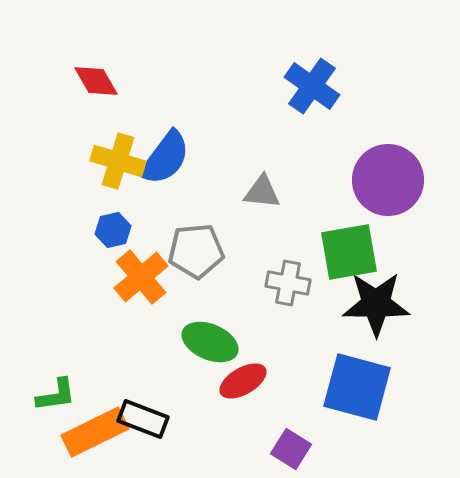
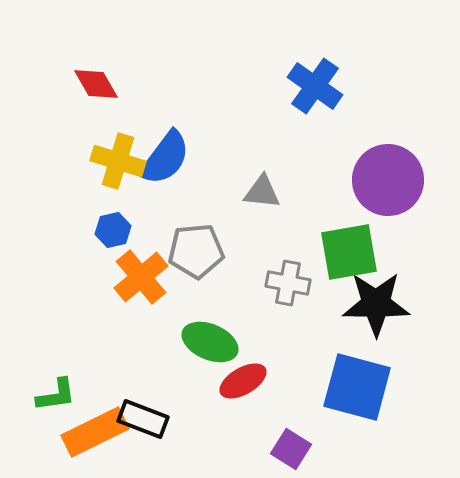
red diamond: moved 3 px down
blue cross: moved 3 px right
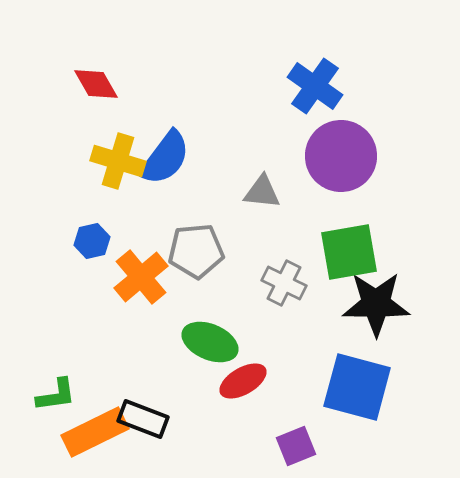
purple circle: moved 47 px left, 24 px up
blue hexagon: moved 21 px left, 11 px down
gray cross: moved 4 px left; rotated 15 degrees clockwise
purple square: moved 5 px right, 3 px up; rotated 36 degrees clockwise
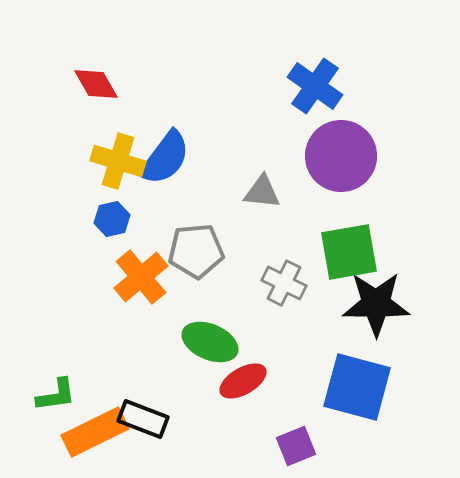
blue hexagon: moved 20 px right, 22 px up
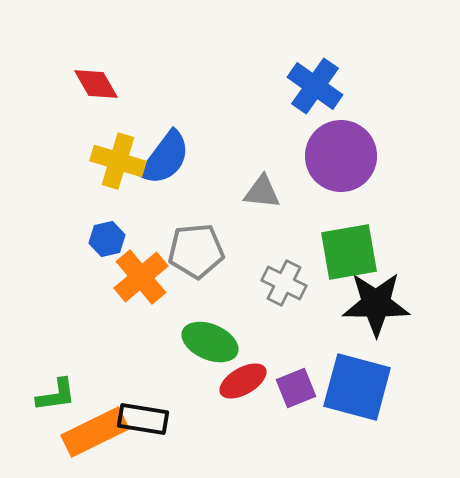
blue hexagon: moved 5 px left, 20 px down
black rectangle: rotated 12 degrees counterclockwise
purple square: moved 58 px up
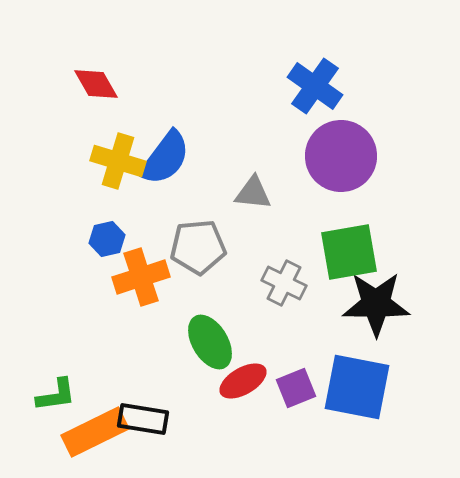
gray triangle: moved 9 px left, 1 px down
gray pentagon: moved 2 px right, 4 px up
orange cross: rotated 22 degrees clockwise
green ellipse: rotated 36 degrees clockwise
blue square: rotated 4 degrees counterclockwise
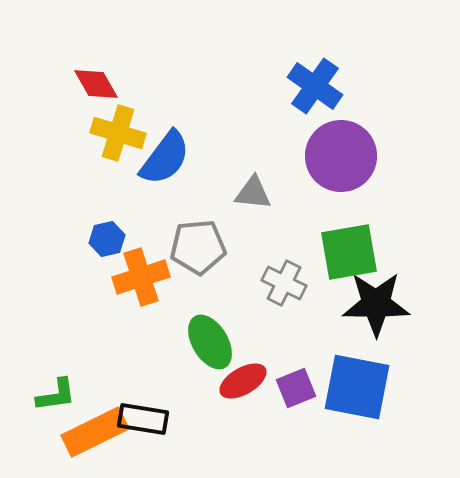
yellow cross: moved 28 px up
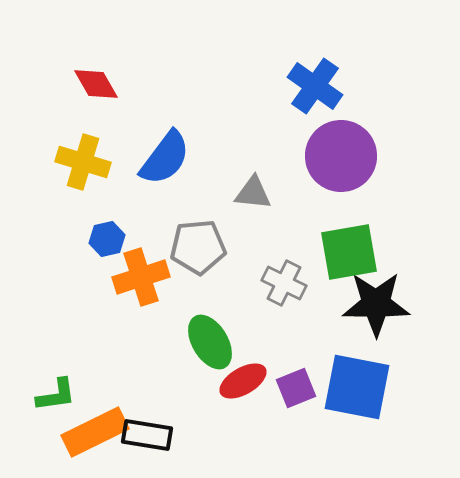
yellow cross: moved 35 px left, 29 px down
black rectangle: moved 4 px right, 16 px down
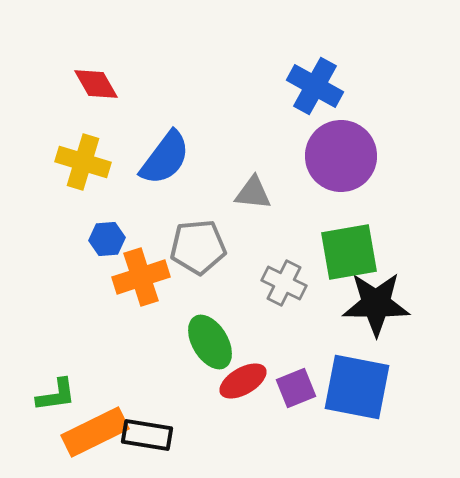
blue cross: rotated 6 degrees counterclockwise
blue hexagon: rotated 8 degrees clockwise
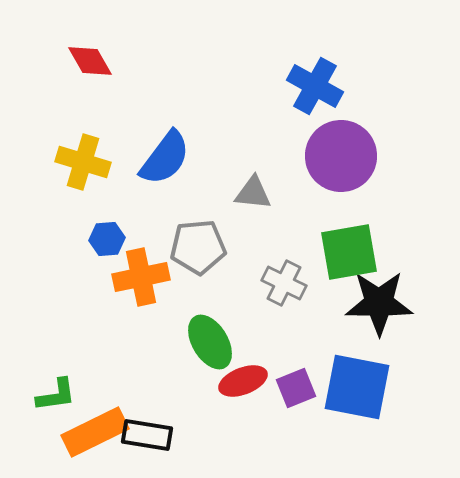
red diamond: moved 6 px left, 23 px up
orange cross: rotated 6 degrees clockwise
black star: moved 3 px right, 1 px up
red ellipse: rotated 9 degrees clockwise
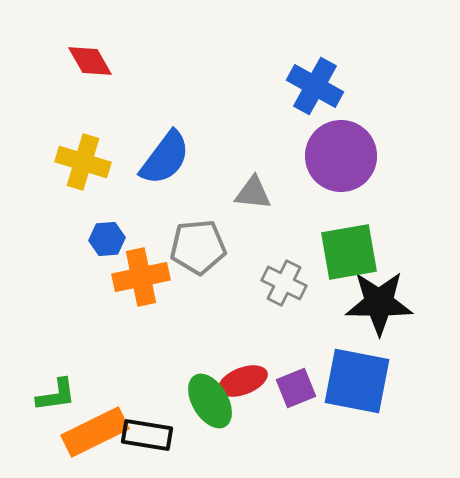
green ellipse: moved 59 px down
blue square: moved 6 px up
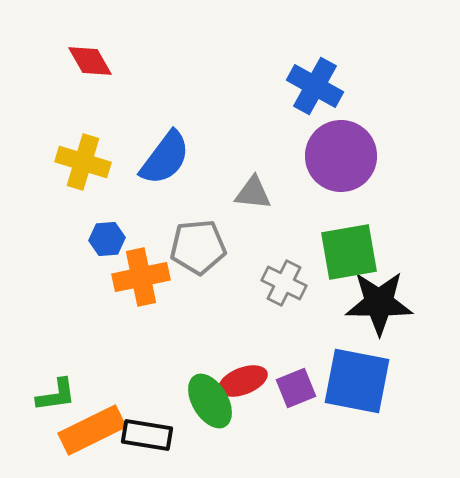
orange rectangle: moved 3 px left, 2 px up
